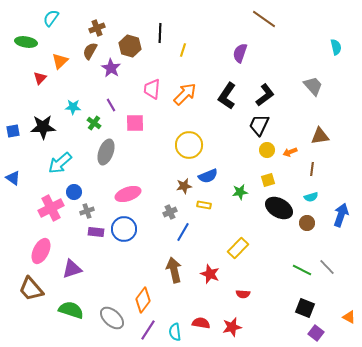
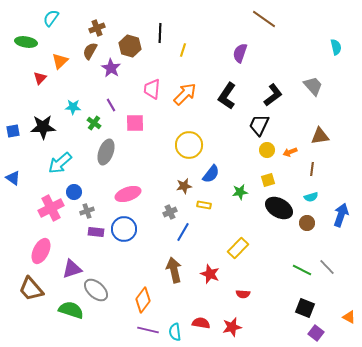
black L-shape at (265, 95): moved 8 px right
blue semicircle at (208, 176): moved 3 px right, 2 px up; rotated 30 degrees counterclockwise
gray ellipse at (112, 318): moved 16 px left, 28 px up
purple line at (148, 330): rotated 70 degrees clockwise
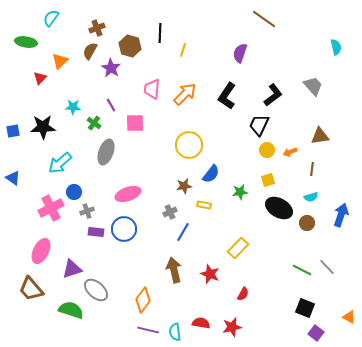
red semicircle at (243, 294): rotated 64 degrees counterclockwise
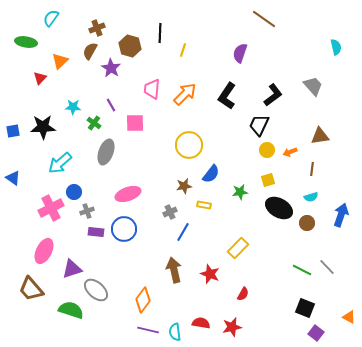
pink ellipse at (41, 251): moved 3 px right
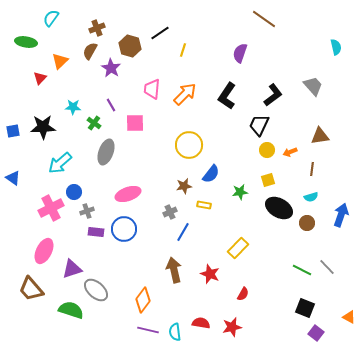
black line at (160, 33): rotated 54 degrees clockwise
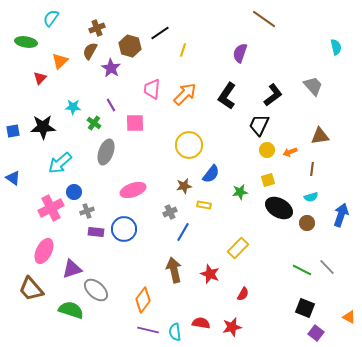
pink ellipse at (128, 194): moved 5 px right, 4 px up
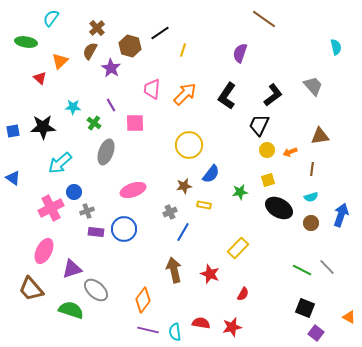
brown cross at (97, 28): rotated 21 degrees counterclockwise
red triangle at (40, 78): rotated 32 degrees counterclockwise
brown circle at (307, 223): moved 4 px right
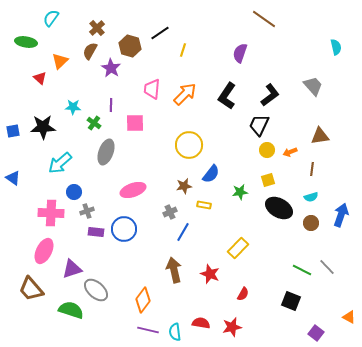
black L-shape at (273, 95): moved 3 px left
purple line at (111, 105): rotated 32 degrees clockwise
pink cross at (51, 208): moved 5 px down; rotated 30 degrees clockwise
black square at (305, 308): moved 14 px left, 7 px up
